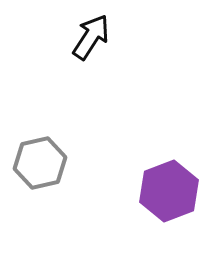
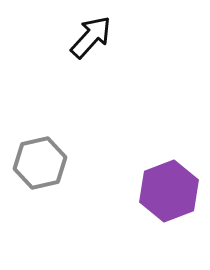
black arrow: rotated 9 degrees clockwise
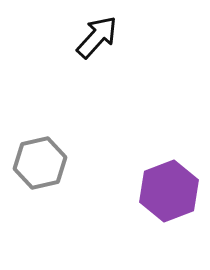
black arrow: moved 6 px right
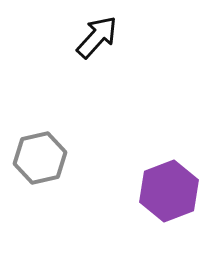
gray hexagon: moved 5 px up
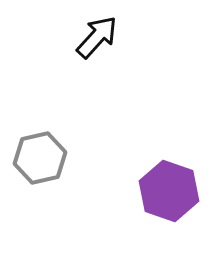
purple hexagon: rotated 20 degrees counterclockwise
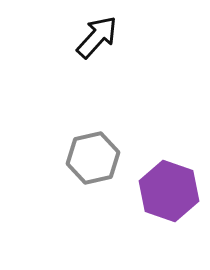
gray hexagon: moved 53 px right
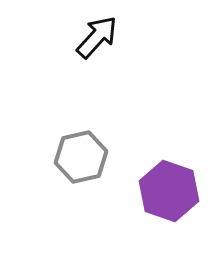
gray hexagon: moved 12 px left, 1 px up
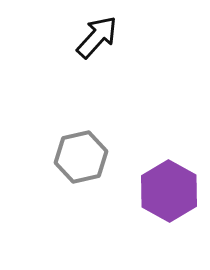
purple hexagon: rotated 10 degrees clockwise
